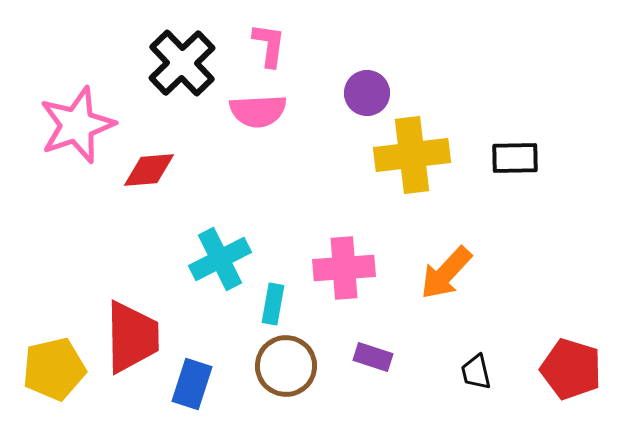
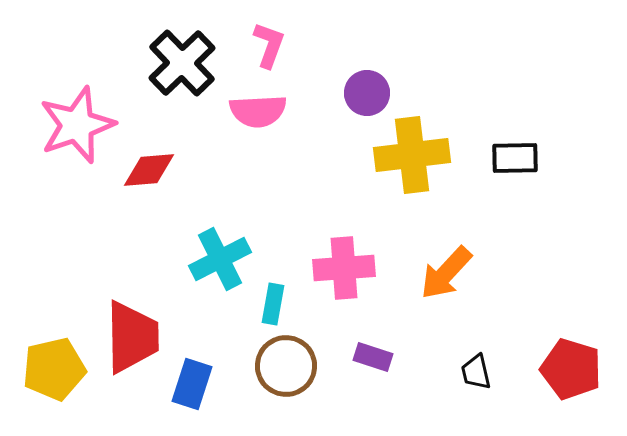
pink L-shape: rotated 12 degrees clockwise
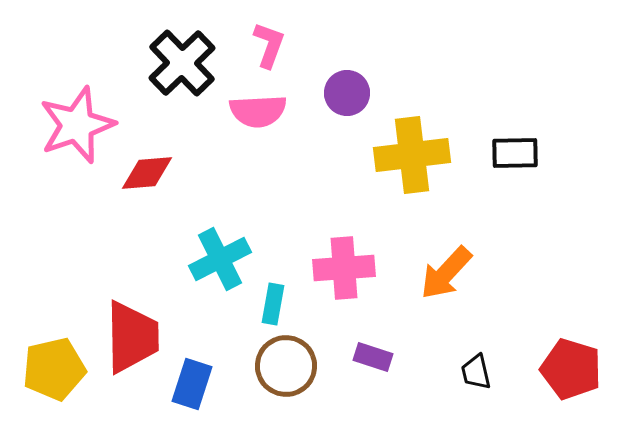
purple circle: moved 20 px left
black rectangle: moved 5 px up
red diamond: moved 2 px left, 3 px down
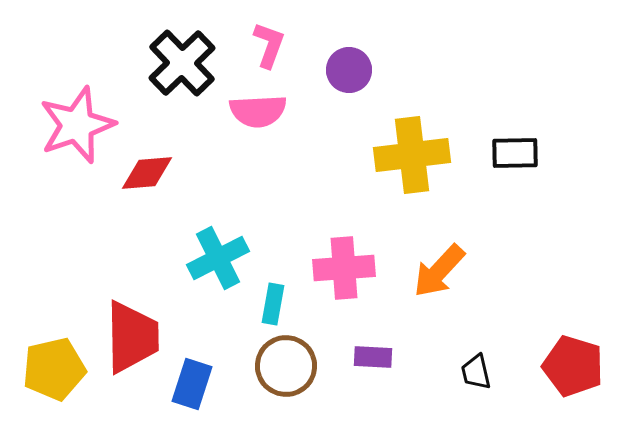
purple circle: moved 2 px right, 23 px up
cyan cross: moved 2 px left, 1 px up
orange arrow: moved 7 px left, 2 px up
purple rectangle: rotated 15 degrees counterclockwise
red pentagon: moved 2 px right, 3 px up
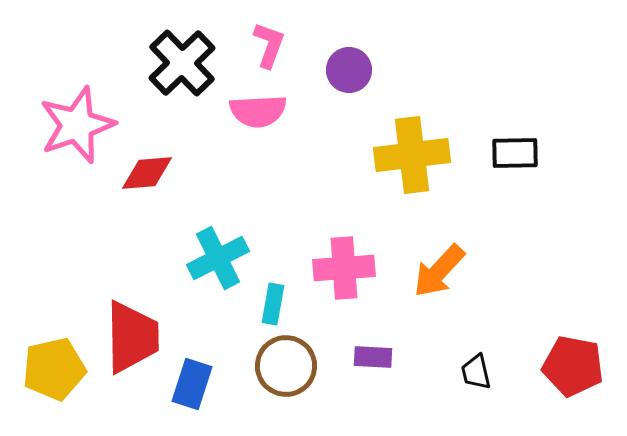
red pentagon: rotated 6 degrees counterclockwise
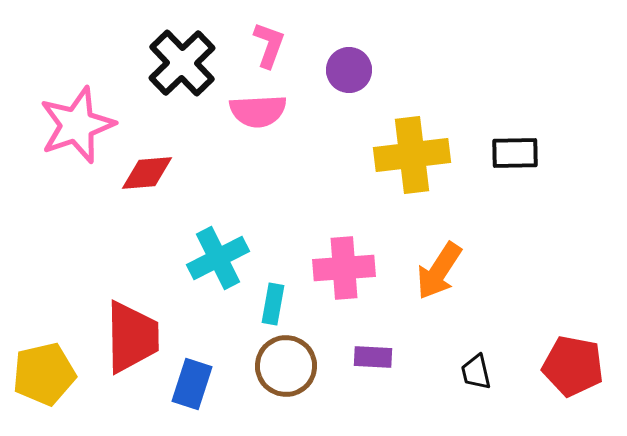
orange arrow: rotated 10 degrees counterclockwise
yellow pentagon: moved 10 px left, 5 px down
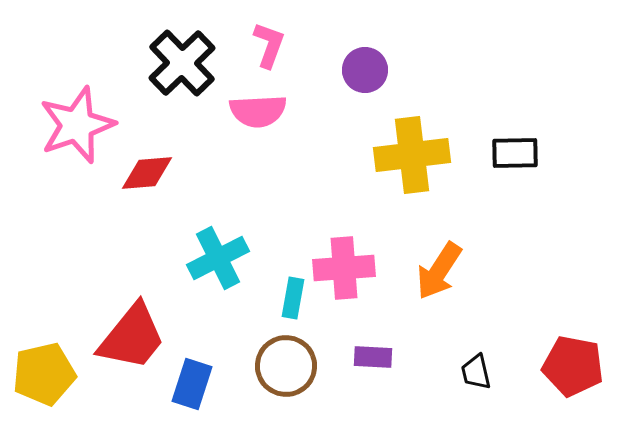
purple circle: moved 16 px right
cyan rectangle: moved 20 px right, 6 px up
red trapezoid: rotated 40 degrees clockwise
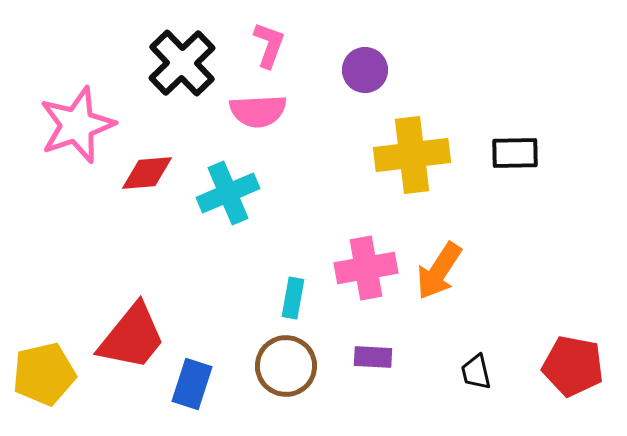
cyan cross: moved 10 px right, 65 px up; rotated 4 degrees clockwise
pink cross: moved 22 px right; rotated 6 degrees counterclockwise
